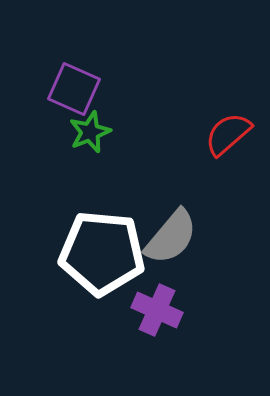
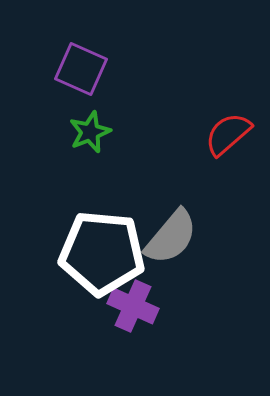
purple square: moved 7 px right, 20 px up
purple cross: moved 24 px left, 4 px up
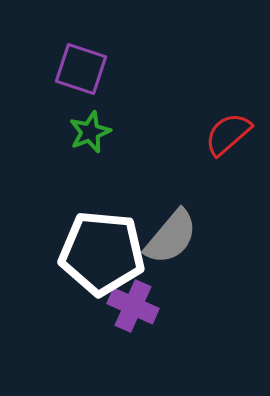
purple square: rotated 6 degrees counterclockwise
